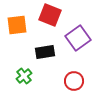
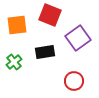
green cross: moved 10 px left, 14 px up
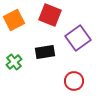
orange square: moved 3 px left, 5 px up; rotated 20 degrees counterclockwise
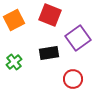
black rectangle: moved 4 px right, 1 px down
red circle: moved 1 px left, 2 px up
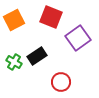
red square: moved 1 px right, 2 px down
black rectangle: moved 12 px left, 3 px down; rotated 24 degrees counterclockwise
green cross: rotated 21 degrees counterclockwise
red circle: moved 12 px left, 3 px down
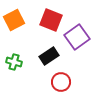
red square: moved 3 px down
purple square: moved 1 px left, 1 px up
black rectangle: moved 12 px right
green cross: rotated 14 degrees counterclockwise
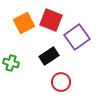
orange square: moved 10 px right, 3 px down
green cross: moved 3 px left, 1 px down
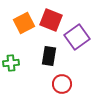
black rectangle: rotated 48 degrees counterclockwise
green cross: rotated 21 degrees counterclockwise
red circle: moved 1 px right, 2 px down
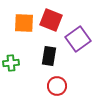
orange square: rotated 30 degrees clockwise
purple square: moved 1 px right, 2 px down
red circle: moved 5 px left, 2 px down
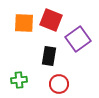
green cross: moved 8 px right, 17 px down
red circle: moved 2 px right, 2 px up
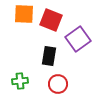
orange square: moved 9 px up
green cross: moved 1 px right, 1 px down
red circle: moved 1 px left
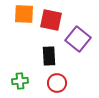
red square: rotated 10 degrees counterclockwise
purple square: rotated 15 degrees counterclockwise
black rectangle: rotated 12 degrees counterclockwise
red circle: moved 1 px left, 1 px up
